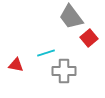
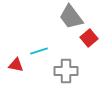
cyan line: moved 7 px left, 2 px up
gray cross: moved 2 px right
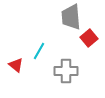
gray trapezoid: rotated 32 degrees clockwise
cyan line: rotated 42 degrees counterclockwise
red triangle: rotated 28 degrees clockwise
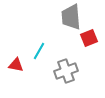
red square: rotated 18 degrees clockwise
red triangle: rotated 28 degrees counterclockwise
gray cross: rotated 20 degrees counterclockwise
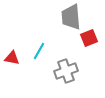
red triangle: moved 4 px left, 7 px up
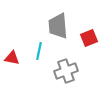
gray trapezoid: moved 13 px left, 9 px down
cyan line: rotated 18 degrees counterclockwise
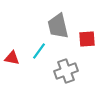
gray trapezoid: rotated 8 degrees counterclockwise
red square: moved 2 px left, 1 px down; rotated 18 degrees clockwise
cyan line: rotated 24 degrees clockwise
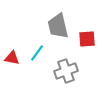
cyan line: moved 2 px left, 2 px down
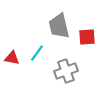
gray trapezoid: moved 1 px right
red square: moved 2 px up
